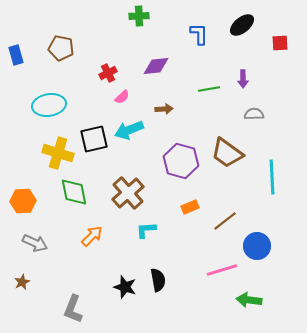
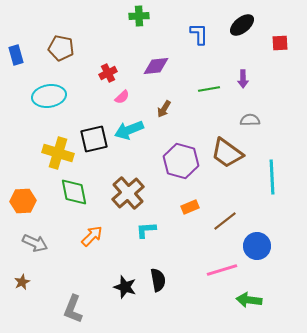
cyan ellipse: moved 9 px up
brown arrow: rotated 126 degrees clockwise
gray semicircle: moved 4 px left, 6 px down
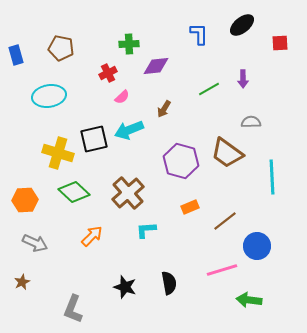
green cross: moved 10 px left, 28 px down
green line: rotated 20 degrees counterclockwise
gray semicircle: moved 1 px right, 2 px down
green diamond: rotated 36 degrees counterclockwise
orange hexagon: moved 2 px right, 1 px up
black semicircle: moved 11 px right, 3 px down
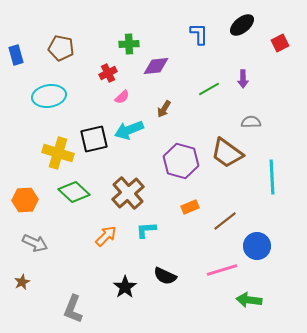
red square: rotated 24 degrees counterclockwise
orange arrow: moved 14 px right
black semicircle: moved 4 px left, 7 px up; rotated 125 degrees clockwise
black star: rotated 20 degrees clockwise
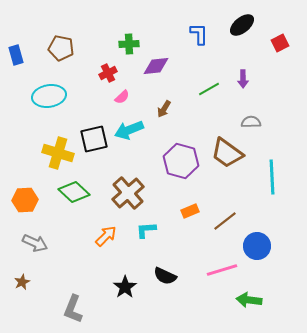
orange rectangle: moved 4 px down
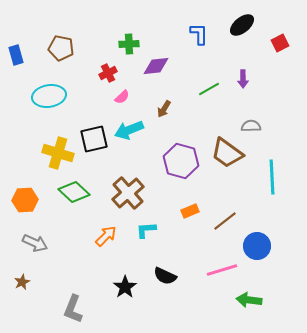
gray semicircle: moved 4 px down
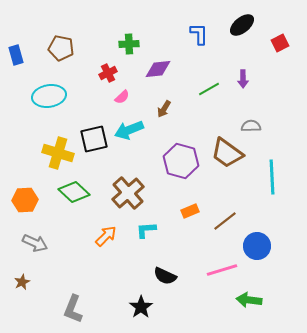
purple diamond: moved 2 px right, 3 px down
black star: moved 16 px right, 20 px down
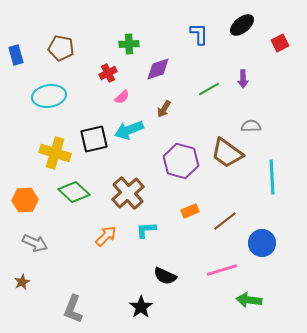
purple diamond: rotated 12 degrees counterclockwise
yellow cross: moved 3 px left
blue circle: moved 5 px right, 3 px up
